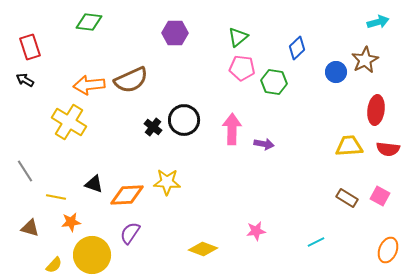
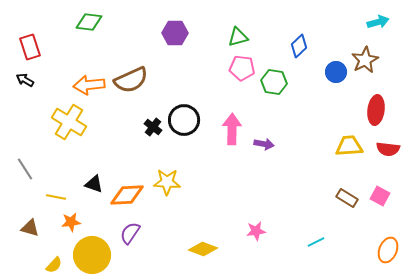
green triangle: rotated 25 degrees clockwise
blue diamond: moved 2 px right, 2 px up
gray line: moved 2 px up
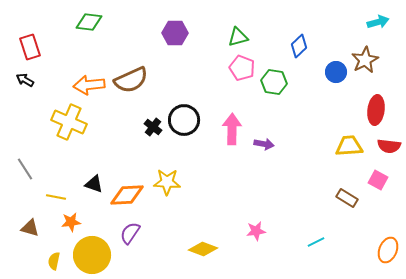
pink pentagon: rotated 15 degrees clockwise
yellow cross: rotated 8 degrees counterclockwise
red semicircle: moved 1 px right, 3 px up
pink square: moved 2 px left, 16 px up
yellow semicircle: moved 4 px up; rotated 150 degrees clockwise
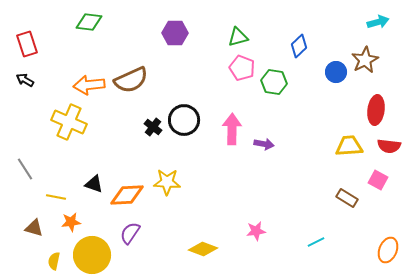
red rectangle: moved 3 px left, 3 px up
brown triangle: moved 4 px right
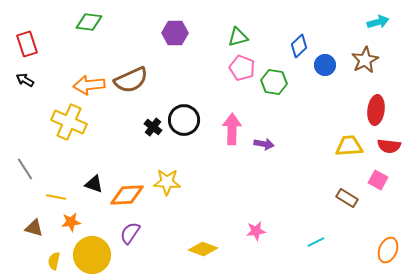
blue circle: moved 11 px left, 7 px up
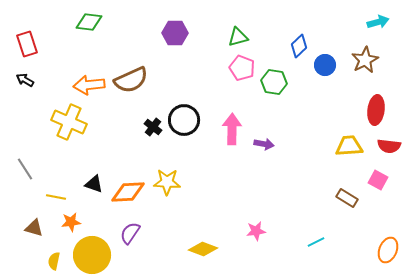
orange diamond: moved 1 px right, 3 px up
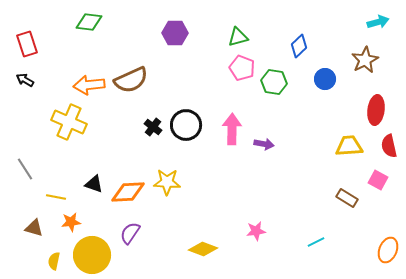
blue circle: moved 14 px down
black circle: moved 2 px right, 5 px down
red semicircle: rotated 70 degrees clockwise
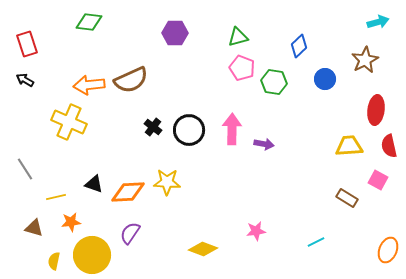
black circle: moved 3 px right, 5 px down
yellow line: rotated 24 degrees counterclockwise
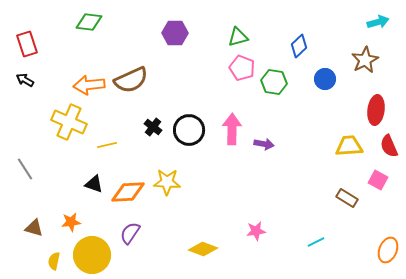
red semicircle: rotated 10 degrees counterclockwise
yellow line: moved 51 px right, 52 px up
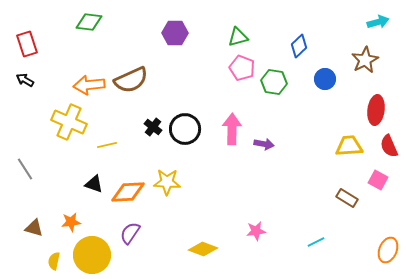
black circle: moved 4 px left, 1 px up
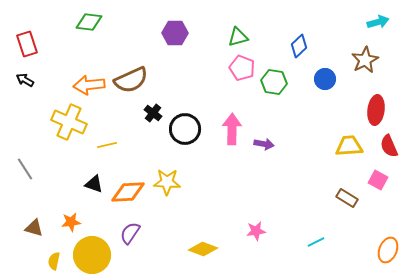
black cross: moved 14 px up
